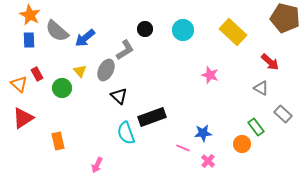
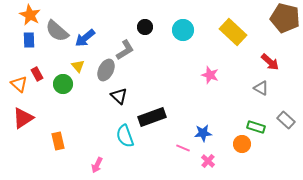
black circle: moved 2 px up
yellow triangle: moved 2 px left, 5 px up
green circle: moved 1 px right, 4 px up
gray rectangle: moved 3 px right, 6 px down
green rectangle: rotated 36 degrees counterclockwise
cyan semicircle: moved 1 px left, 3 px down
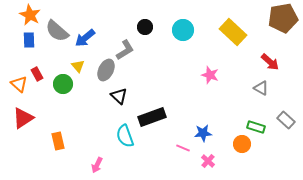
brown pentagon: moved 2 px left; rotated 24 degrees counterclockwise
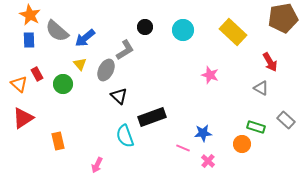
red arrow: rotated 18 degrees clockwise
yellow triangle: moved 2 px right, 2 px up
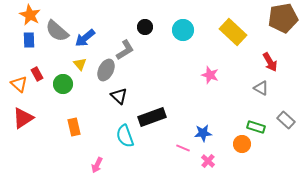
orange rectangle: moved 16 px right, 14 px up
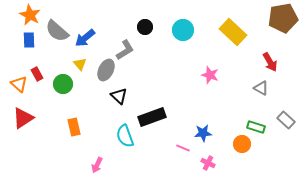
pink cross: moved 2 px down; rotated 16 degrees counterclockwise
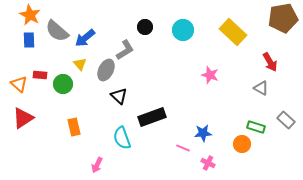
red rectangle: moved 3 px right, 1 px down; rotated 56 degrees counterclockwise
cyan semicircle: moved 3 px left, 2 px down
